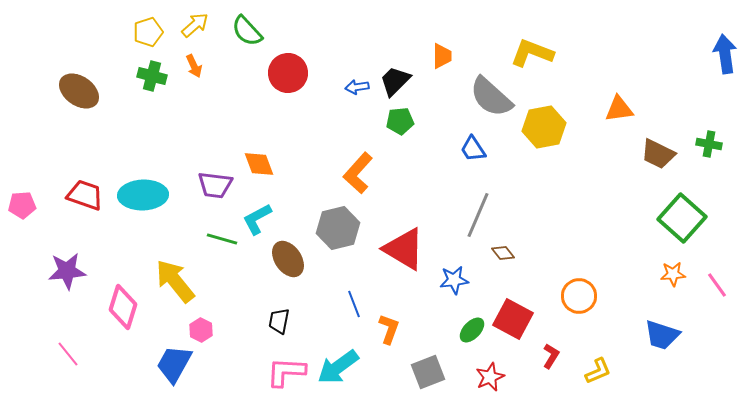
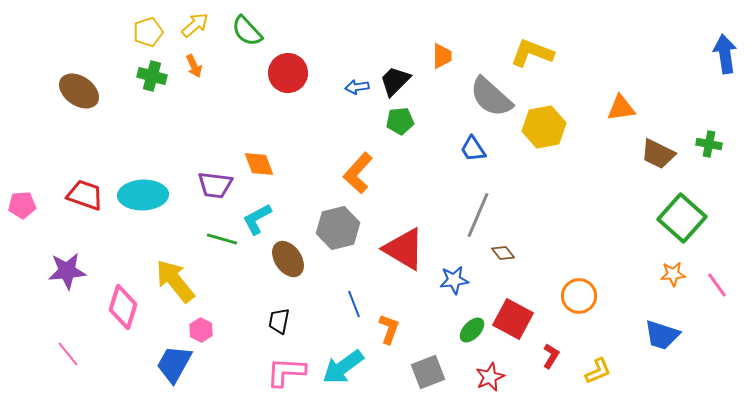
orange triangle at (619, 109): moved 2 px right, 1 px up
cyan arrow at (338, 367): moved 5 px right
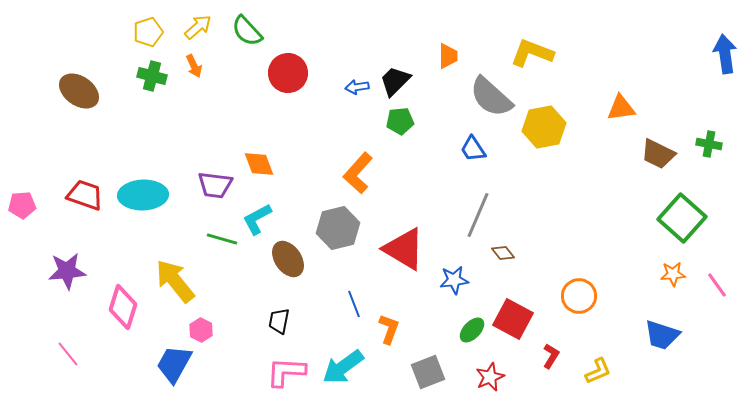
yellow arrow at (195, 25): moved 3 px right, 2 px down
orange trapezoid at (442, 56): moved 6 px right
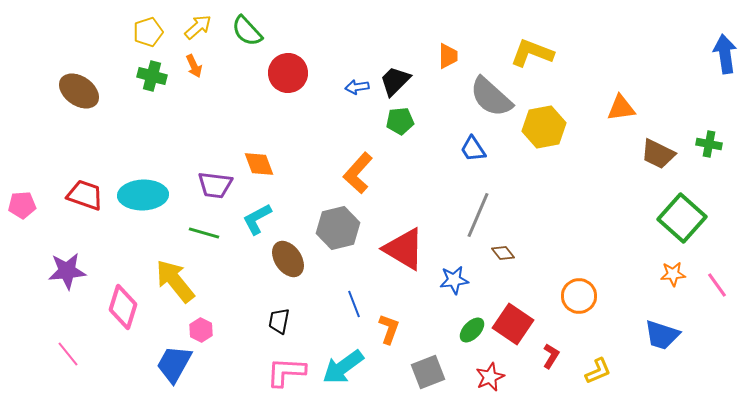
green line at (222, 239): moved 18 px left, 6 px up
red square at (513, 319): moved 5 px down; rotated 6 degrees clockwise
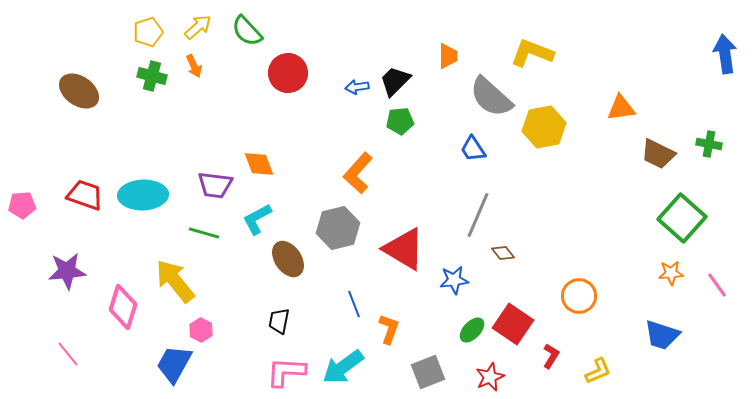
orange star at (673, 274): moved 2 px left, 1 px up
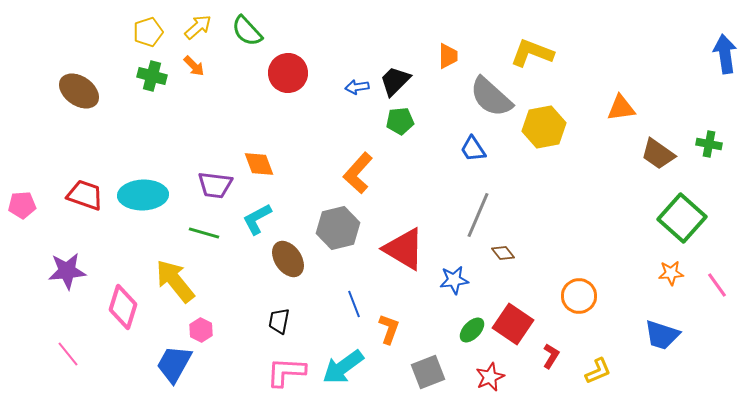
orange arrow at (194, 66): rotated 20 degrees counterclockwise
brown trapezoid at (658, 154): rotated 9 degrees clockwise
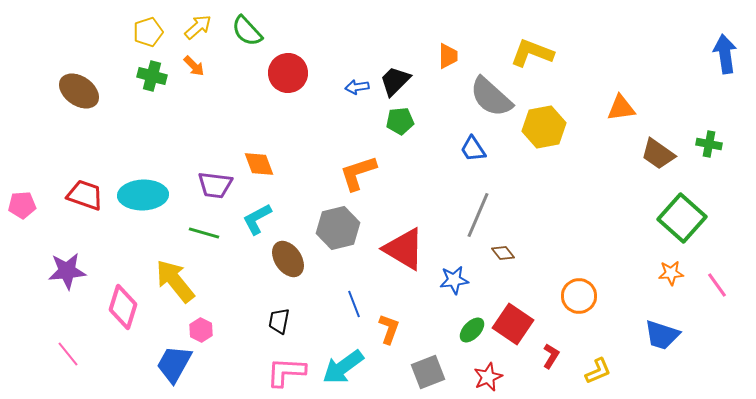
orange L-shape at (358, 173): rotated 30 degrees clockwise
red star at (490, 377): moved 2 px left
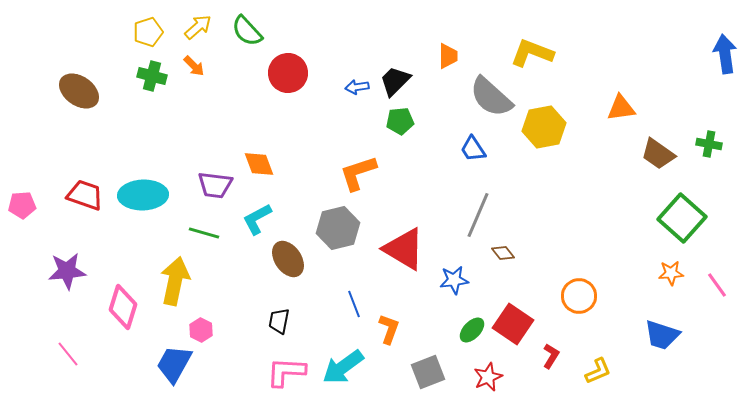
yellow arrow at (175, 281): rotated 51 degrees clockwise
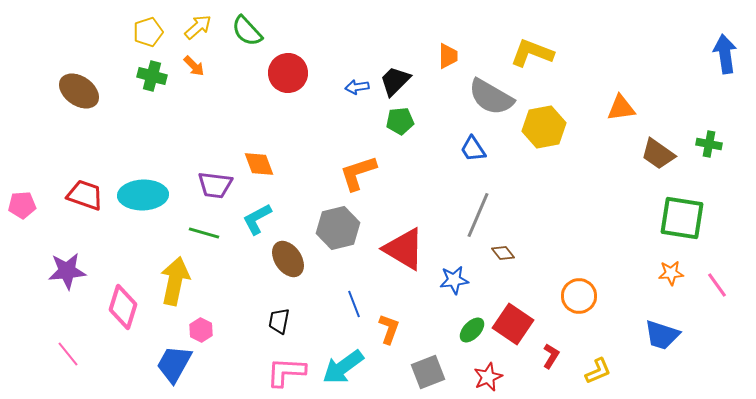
gray semicircle at (491, 97): rotated 12 degrees counterclockwise
green square at (682, 218): rotated 33 degrees counterclockwise
